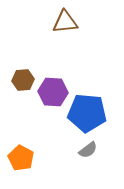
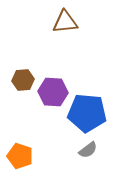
orange pentagon: moved 1 px left, 2 px up; rotated 10 degrees counterclockwise
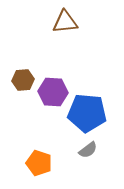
orange pentagon: moved 19 px right, 7 px down
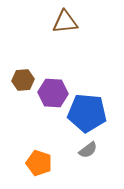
purple hexagon: moved 1 px down
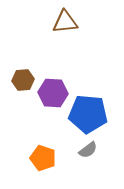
blue pentagon: moved 1 px right, 1 px down
orange pentagon: moved 4 px right, 5 px up
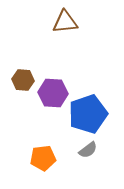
brown hexagon: rotated 10 degrees clockwise
blue pentagon: rotated 24 degrees counterclockwise
orange pentagon: rotated 25 degrees counterclockwise
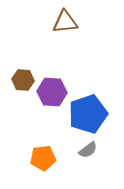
purple hexagon: moved 1 px left, 1 px up
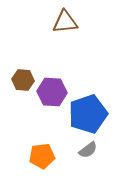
orange pentagon: moved 1 px left, 2 px up
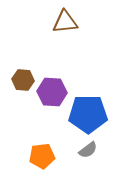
blue pentagon: rotated 18 degrees clockwise
